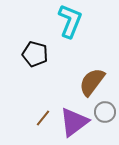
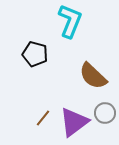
brown semicircle: moved 1 px right, 6 px up; rotated 84 degrees counterclockwise
gray circle: moved 1 px down
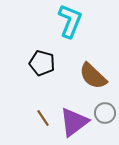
black pentagon: moved 7 px right, 9 px down
brown line: rotated 72 degrees counterclockwise
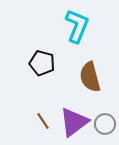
cyan L-shape: moved 7 px right, 5 px down
brown semicircle: moved 3 px left, 1 px down; rotated 32 degrees clockwise
gray circle: moved 11 px down
brown line: moved 3 px down
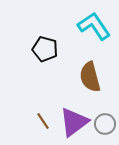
cyan L-shape: moved 17 px right; rotated 56 degrees counterclockwise
black pentagon: moved 3 px right, 14 px up
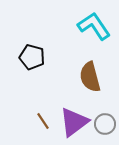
black pentagon: moved 13 px left, 8 px down
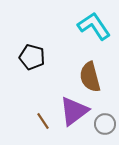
purple triangle: moved 11 px up
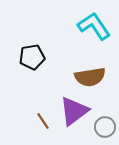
black pentagon: rotated 25 degrees counterclockwise
brown semicircle: rotated 84 degrees counterclockwise
gray circle: moved 3 px down
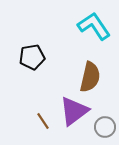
brown semicircle: rotated 68 degrees counterclockwise
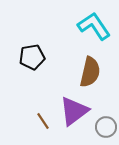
brown semicircle: moved 5 px up
gray circle: moved 1 px right
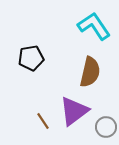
black pentagon: moved 1 px left, 1 px down
